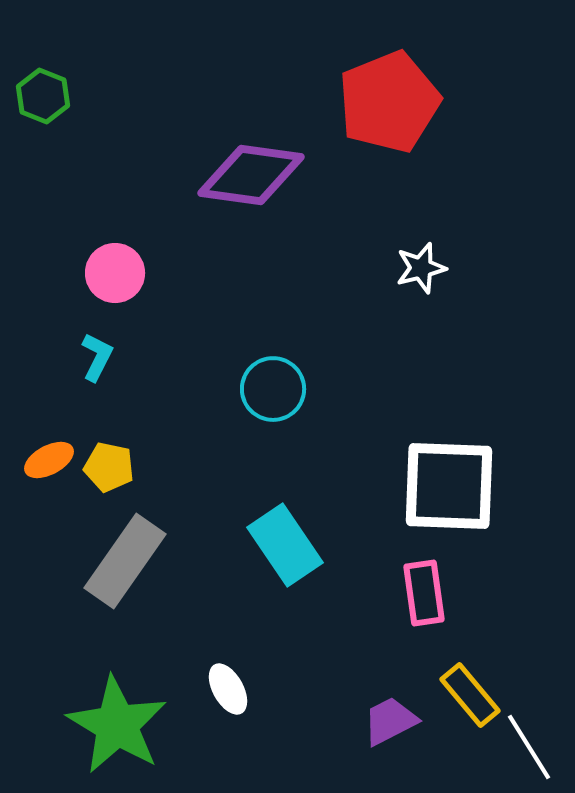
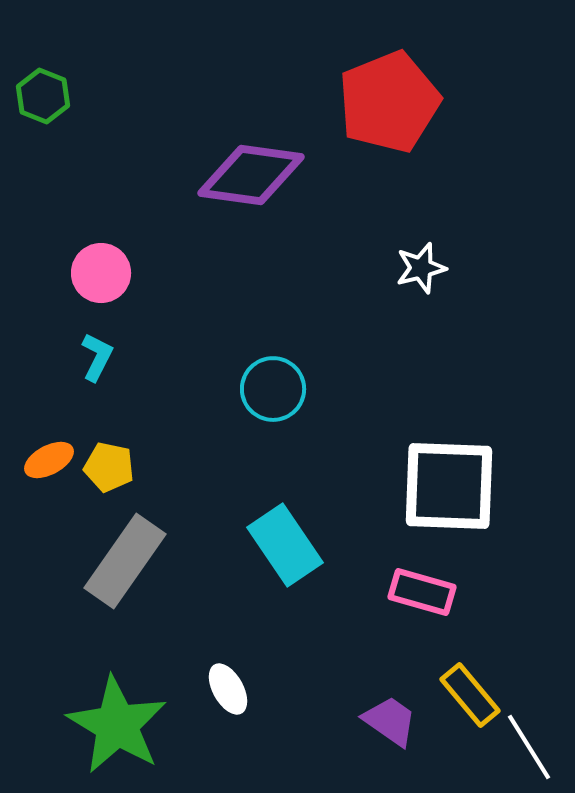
pink circle: moved 14 px left
pink rectangle: moved 2 px left, 1 px up; rotated 66 degrees counterclockwise
purple trapezoid: rotated 62 degrees clockwise
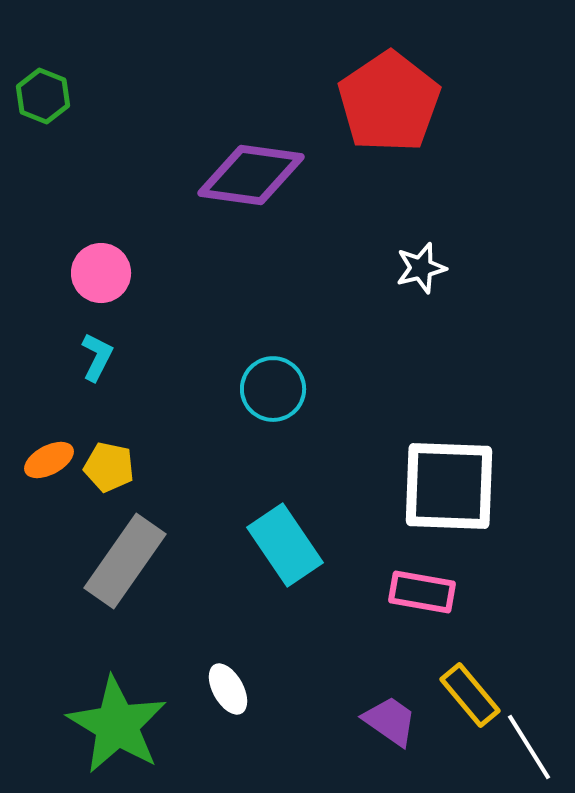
red pentagon: rotated 12 degrees counterclockwise
pink rectangle: rotated 6 degrees counterclockwise
